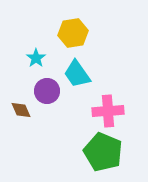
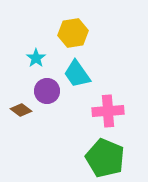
brown diamond: rotated 30 degrees counterclockwise
green pentagon: moved 2 px right, 6 px down
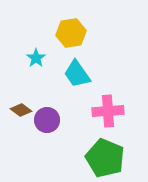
yellow hexagon: moved 2 px left
purple circle: moved 29 px down
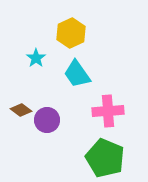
yellow hexagon: rotated 16 degrees counterclockwise
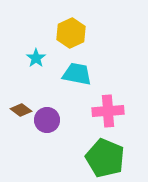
cyan trapezoid: rotated 136 degrees clockwise
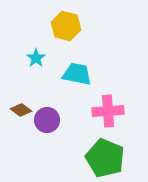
yellow hexagon: moved 5 px left, 7 px up; rotated 20 degrees counterclockwise
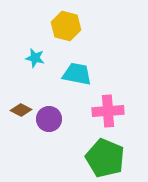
cyan star: moved 1 px left; rotated 24 degrees counterclockwise
brown diamond: rotated 10 degrees counterclockwise
purple circle: moved 2 px right, 1 px up
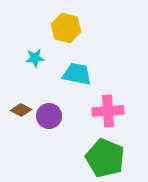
yellow hexagon: moved 2 px down
cyan star: rotated 18 degrees counterclockwise
purple circle: moved 3 px up
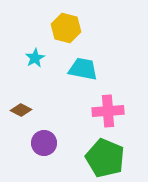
cyan star: rotated 24 degrees counterclockwise
cyan trapezoid: moved 6 px right, 5 px up
purple circle: moved 5 px left, 27 px down
